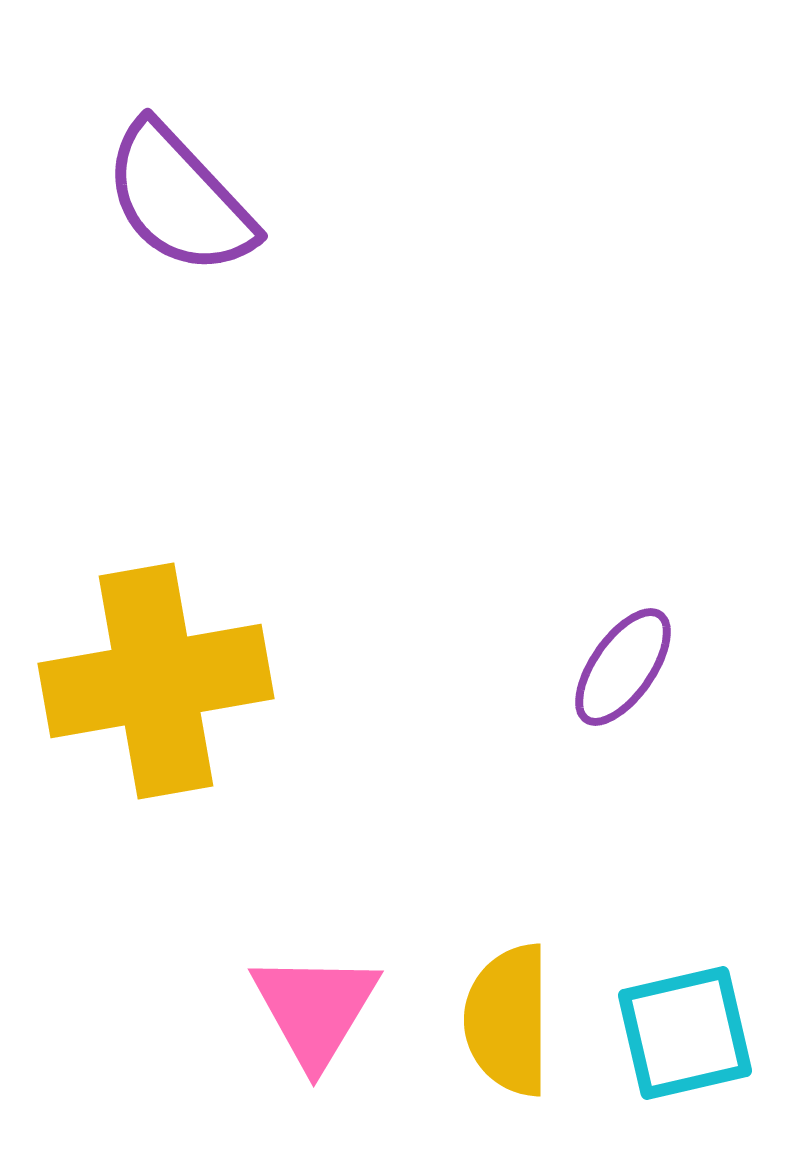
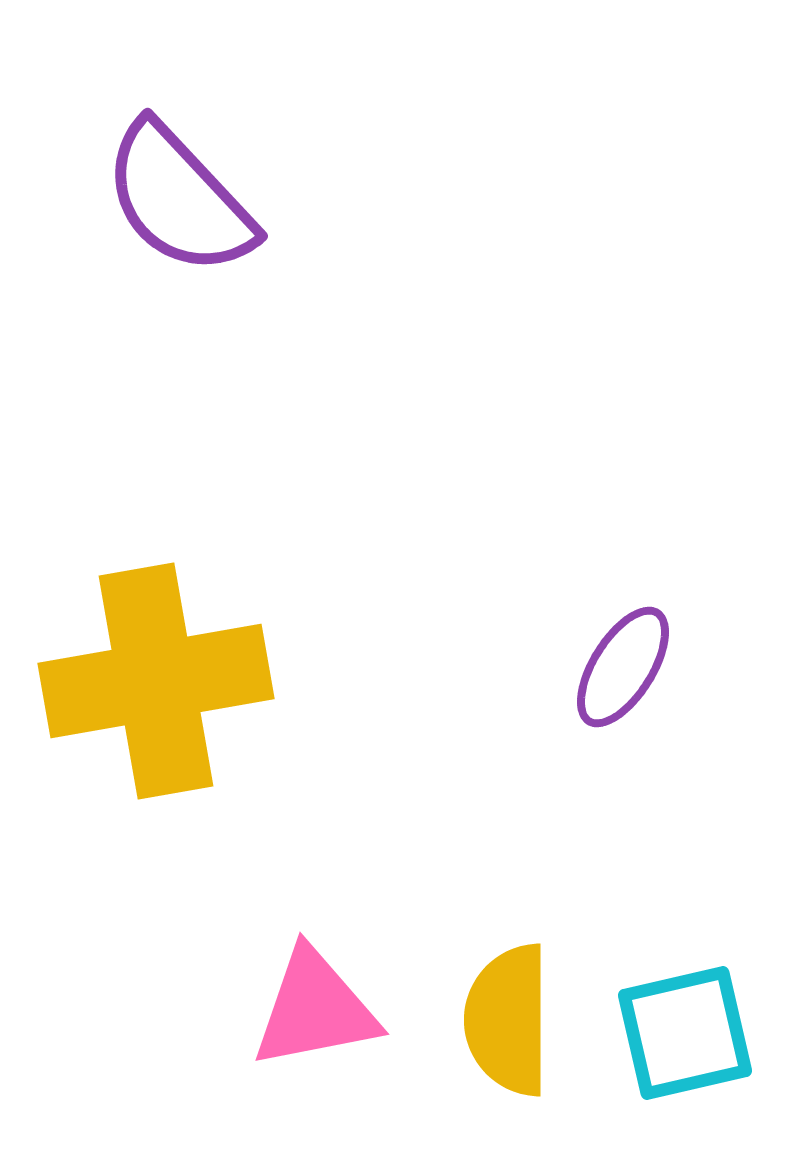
purple ellipse: rotated 3 degrees counterclockwise
pink triangle: rotated 48 degrees clockwise
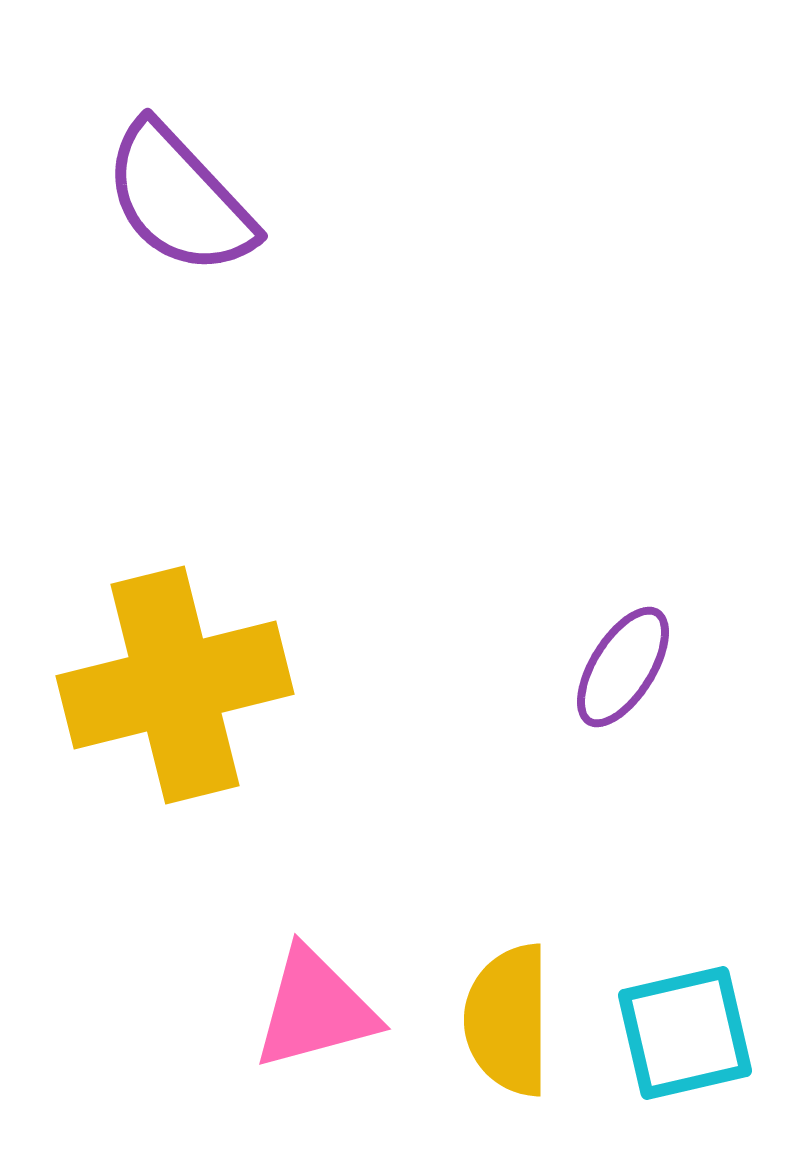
yellow cross: moved 19 px right, 4 px down; rotated 4 degrees counterclockwise
pink triangle: rotated 4 degrees counterclockwise
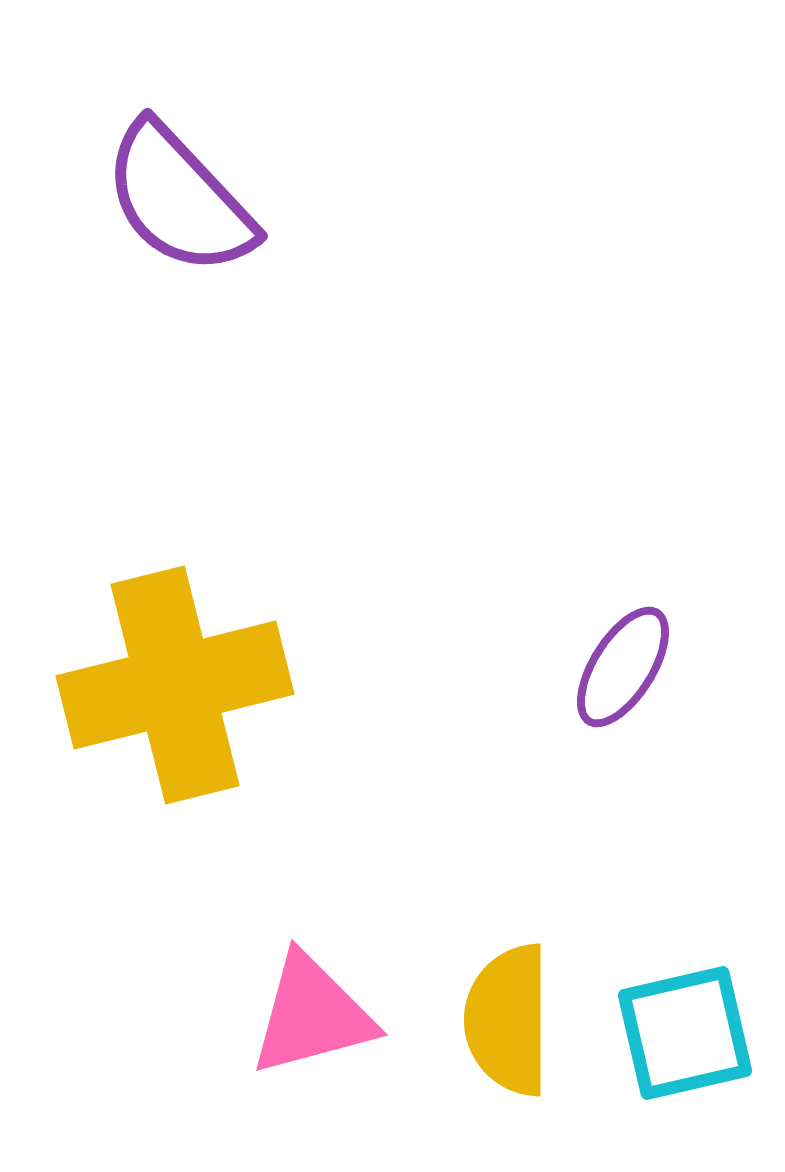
pink triangle: moved 3 px left, 6 px down
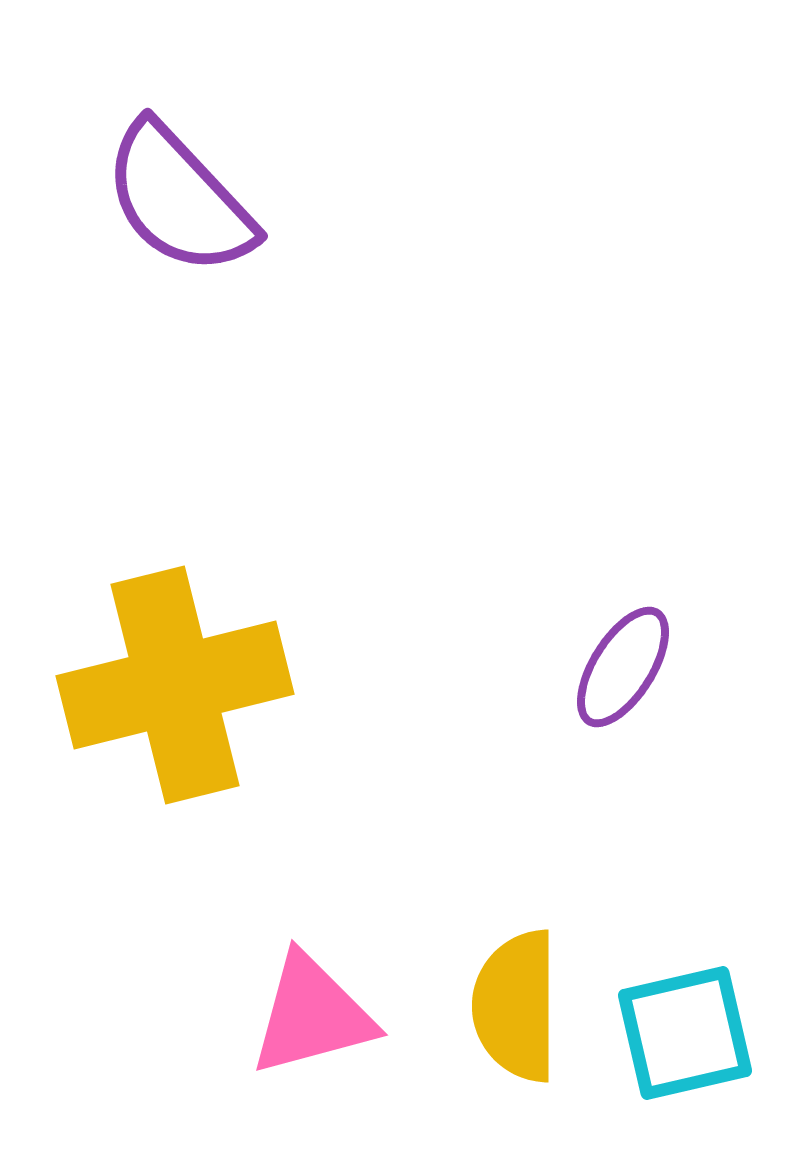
yellow semicircle: moved 8 px right, 14 px up
